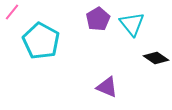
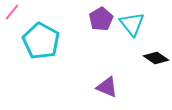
purple pentagon: moved 3 px right
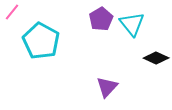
black diamond: rotated 10 degrees counterclockwise
purple triangle: rotated 50 degrees clockwise
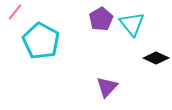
pink line: moved 3 px right
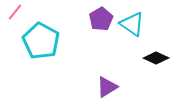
cyan triangle: rotated 16 degrees counterclockwise
purple triangle: rotated 15 degrees clockwise
